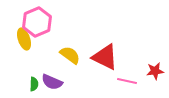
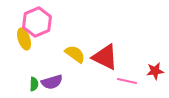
yellow semicircle: moved 5 px right, 1 px up
purple semicircle: rotated 40 degrees counterclockwise
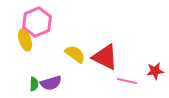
yellow ellipse: moved 1 px right, 1 px down
purple semicircle: moved 1 px left, 1 px down
